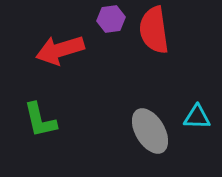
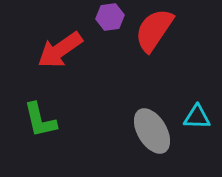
purple hexagon: moved 1 px left, 2 px up
red semicircle: rotated 42 degrees clockwise
red arrow: rotated 18 degrees counterclockwise
gray ellipse: moved 2 px right
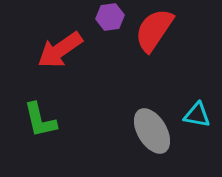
cyan triangle: moved 2 px up; rotated 8 degrees clockwise
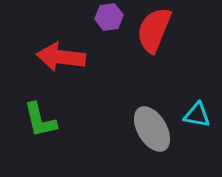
purple hexagon: moved 1 px left
red semicircle: rotated 12 degrees counterclockwise
red arrow: moved 1 px right, 7 px down; rotated 42 degrees clockwise
gray ellipse: moved 2 px up
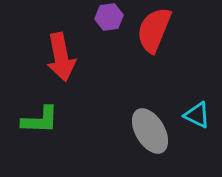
red arrow: rotated 108 degrees counterclockwise
cyan triangle: rotated 16 degrees clockwise
green L-shape: rotated 75 degrees counterclockwise
gray ellipse: moved 2 px left, 2 px down
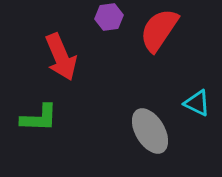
red semicircle: moved 5 px right; rotated 12 degrees clockwise
red arrow: rotated 12 degrees counterclockwise
cyan triangle: moved 12 px up
green L-shape: moved 1 px left, 2 px up
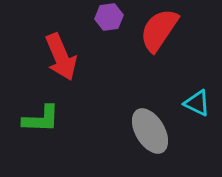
green L-shape: moved 2 px right, 1 px down
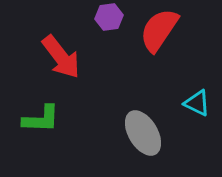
red arrow: rotated 15 degrees counterclockwise
gray ellipse: moved 7 px left, 2 px down
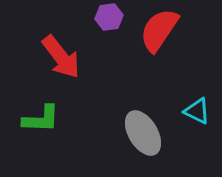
cyan triangle: moved 8 px down
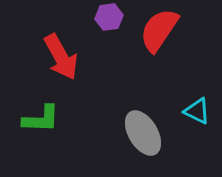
red arrow: rotated 9 degrees clockwise
